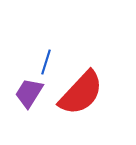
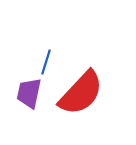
purple trapezoid: rotated 20 degrees counterclockwise
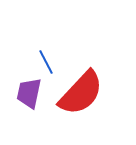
blue line: rotated 45 degrees counterclockwise
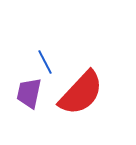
blue line: moved 1 px left
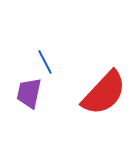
red semicircle: moved 23 px right
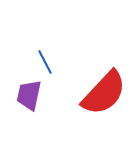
purple trapezoid: moved 2 px down
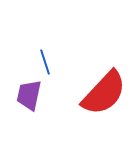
blue line: rotated 10 degrees clockwise
